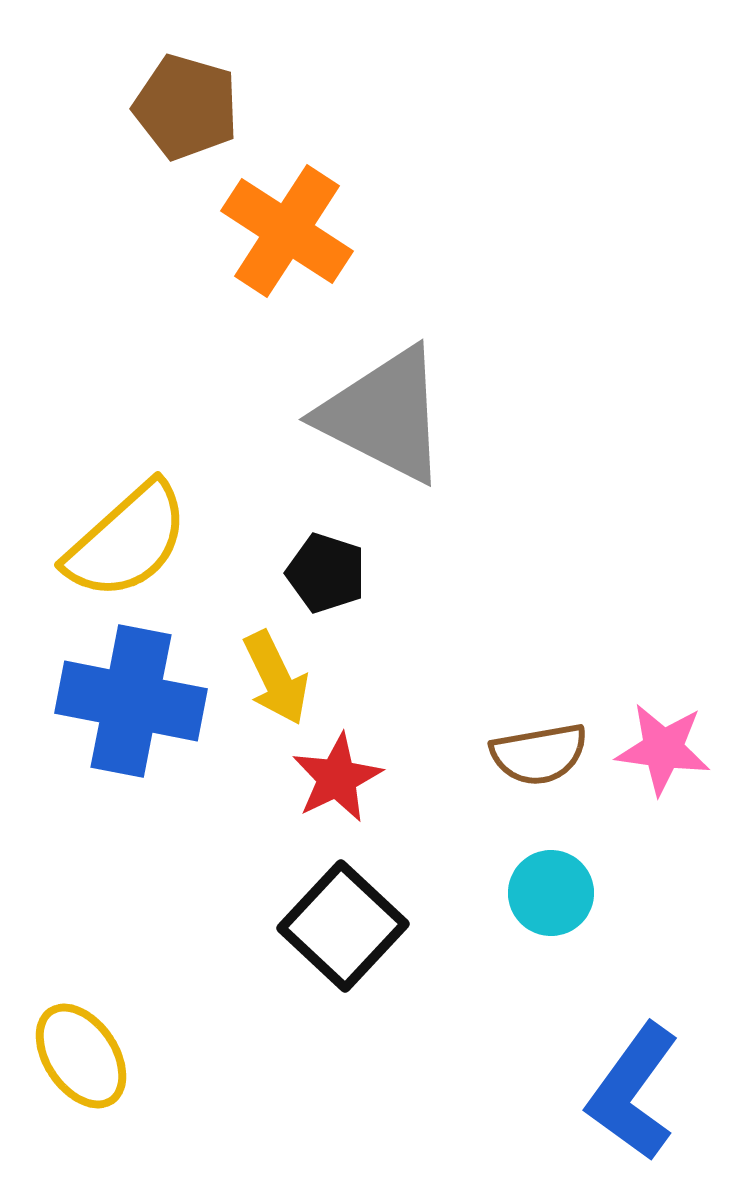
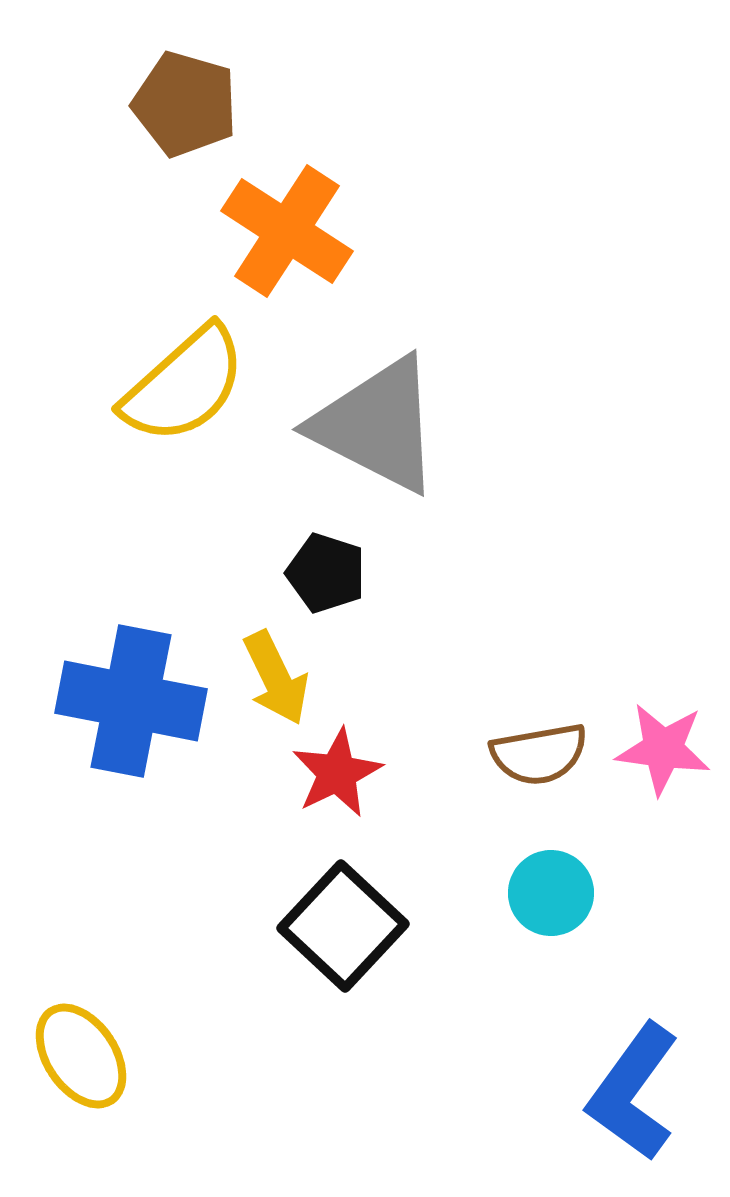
brown pentagon: moved 1 px left, 3 px up
gray triangle: moved 7 px left, 10 px down
yellow semicircle: moved 57 px right, 156 px up
red star: moved 5 px up
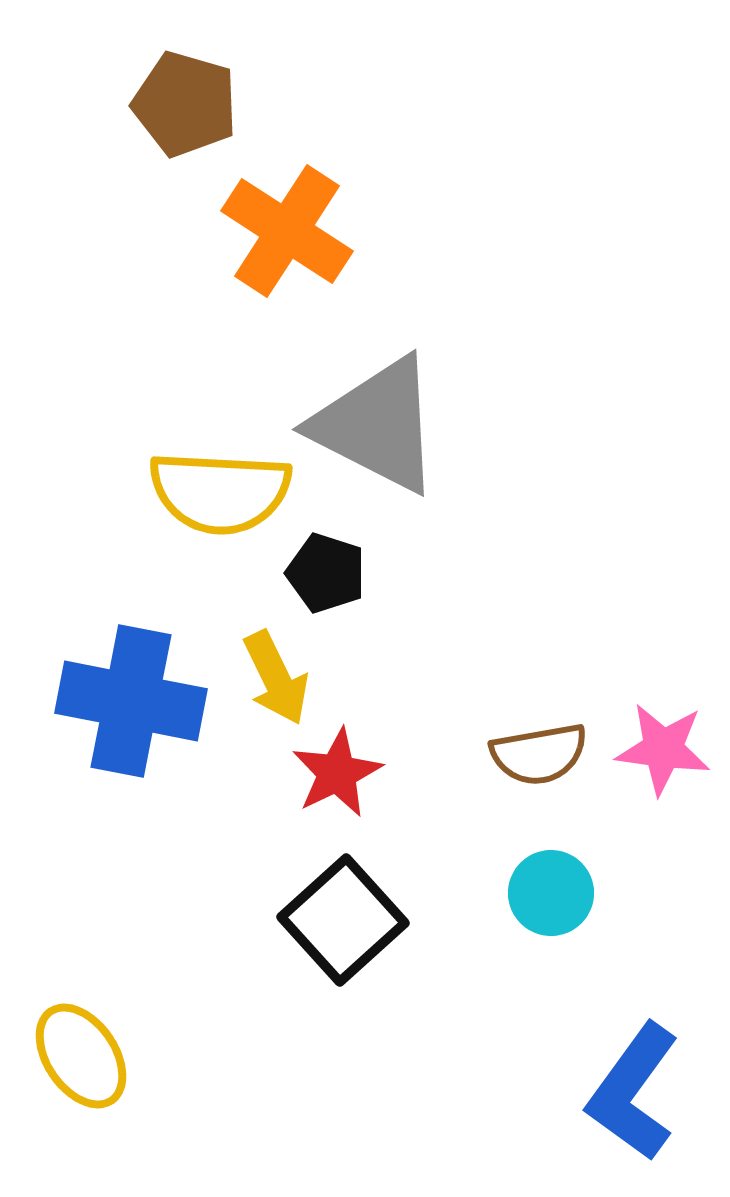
yellow semicircle: moved 36 px right, 107 px down; rotated 45 degrees clockwise
black square: moved 6 px up; rotated 5 degrees clockwise
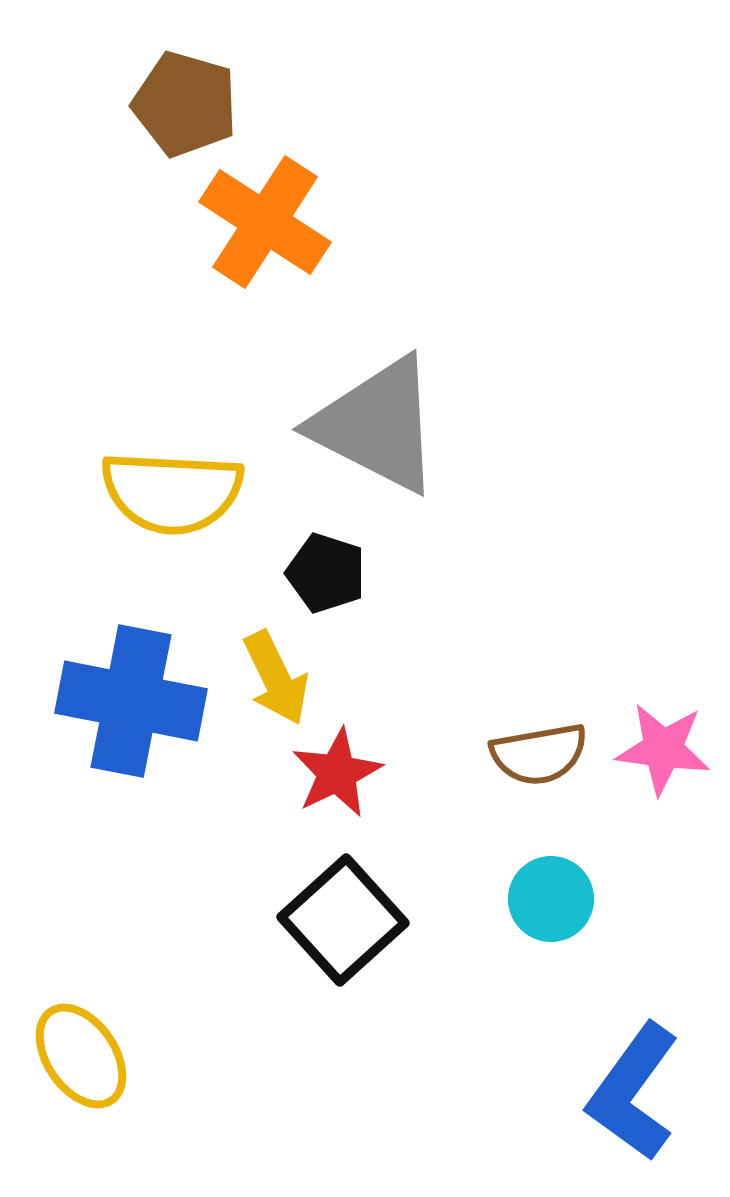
orange cross: moved 22 px left, 9 px up
yellow semicircle: moved 48 px left
cyan circle: moved 6 px down
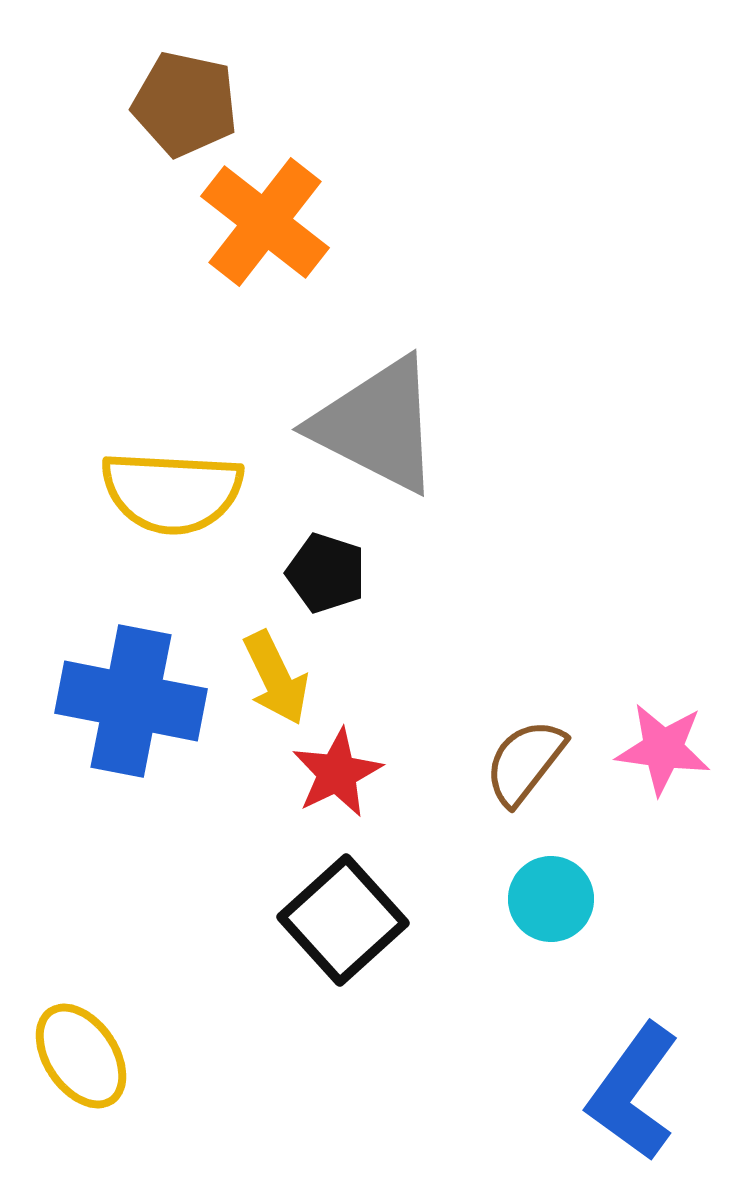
brown pentagon: rotated 4 degrees counterclockwise
orange cross: rotated 5 degrees clockwise
brown semicircle: moved 14 px left, 8 px down; rotated 138 degrees clockwise
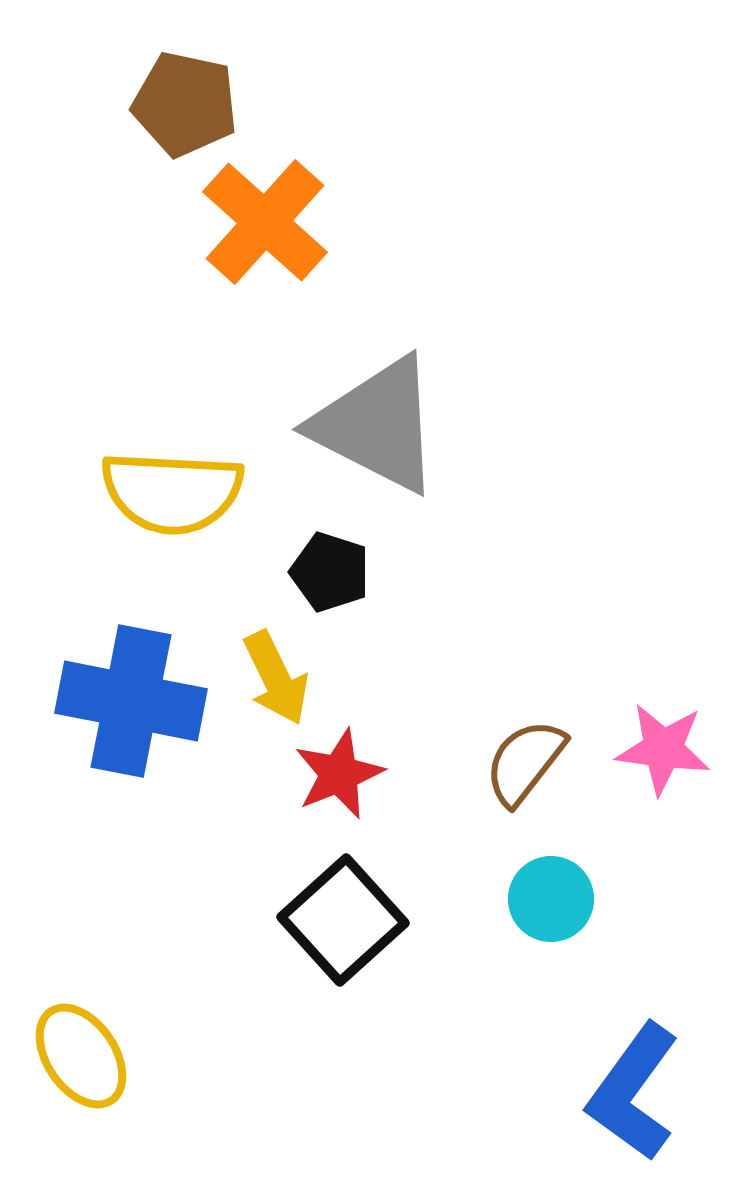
orange cross: rotated 4 degrees clockwise
black pentagon: moved 4 px right, 1 px up
red star: moved 2 px right, 1 px down; rotated 4 degrees clockwise
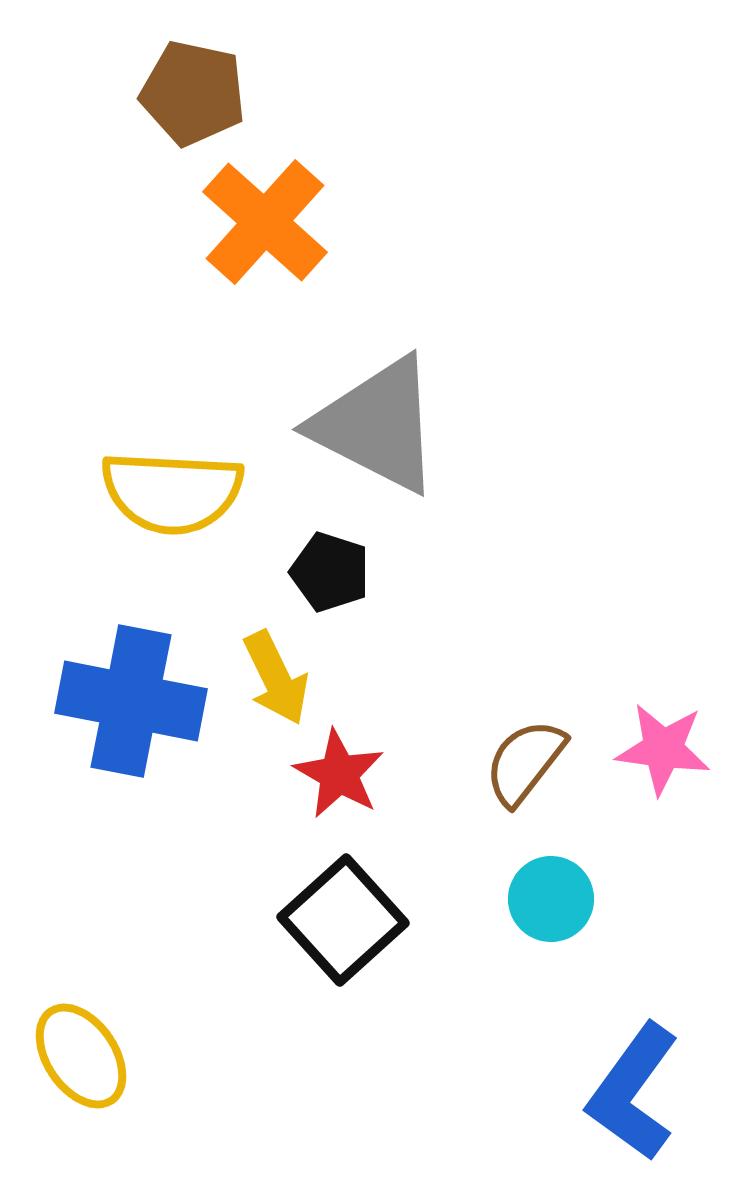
brown pentagon: moved 8 px right, 11 px up
red star: rotated 20 degrees counterclockwise
